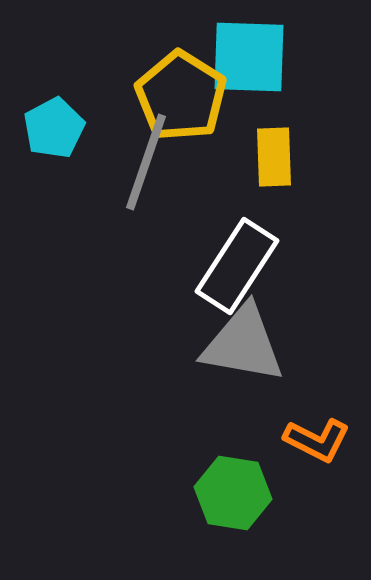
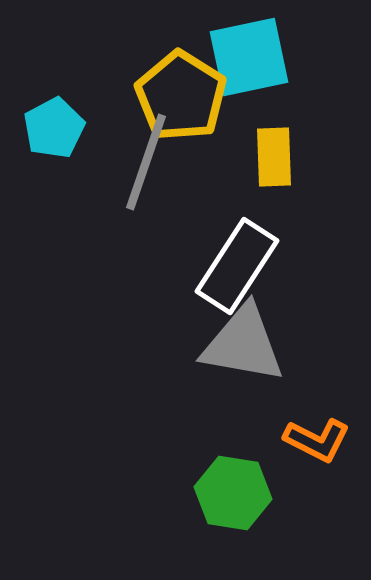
cyan square: rotated 14 degrees counterclockwise
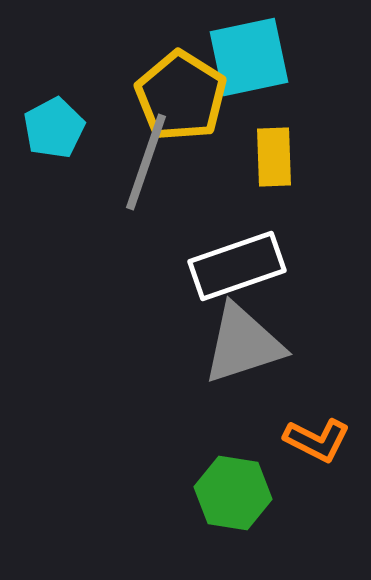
white rectangle: rotated 38 degrees clockwise
gray triangle: rotated 28 degrees counterclockwise
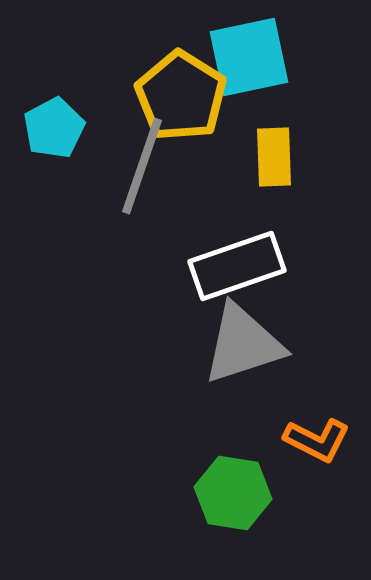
gray line: moved 4 px left, 4 px down
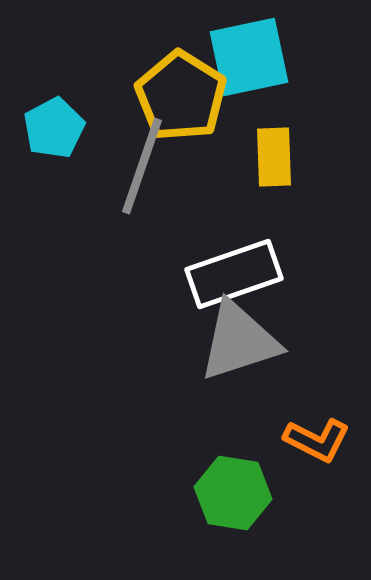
white rectangle: moved 3 px left, 8 px down
gray triangle: moved 4 px left, 3 px up
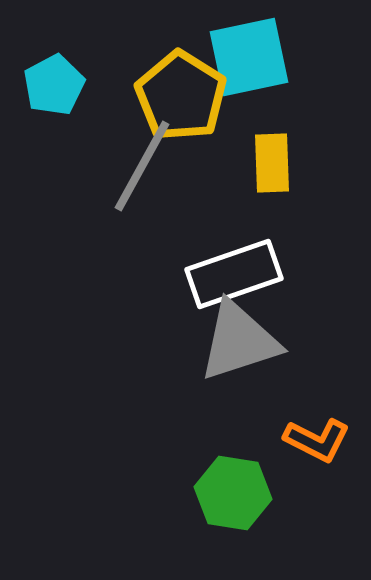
cyan pentagon: moved 43 px up
yellow rectangle: moved 2 px left, 6 px down
gray line: rotated 10 degrees clockwise
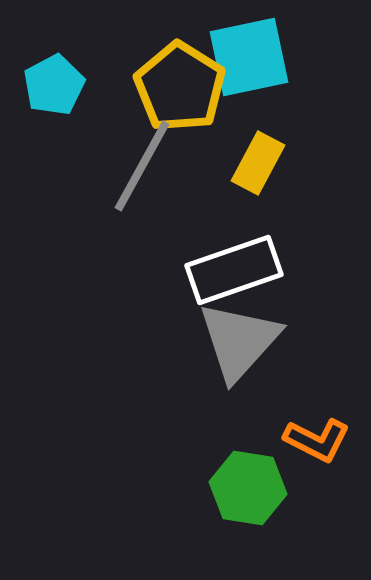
yellow pentagon: moved 1 px left, 9 px up
yellow rectangle: moved 14 px left; rotated 30 degrees clockwise
white rectangle: moved 4 px up
gray triangle: rotated 30 degrees counterclockwise
green hexagon: moved 15 px right, 5 px up
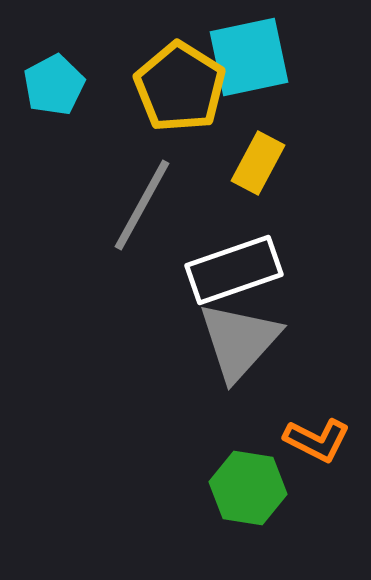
gray line: moved 39 px down
